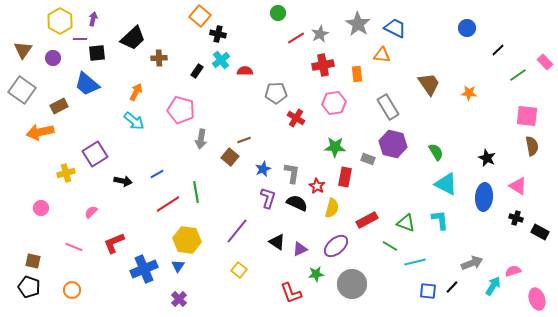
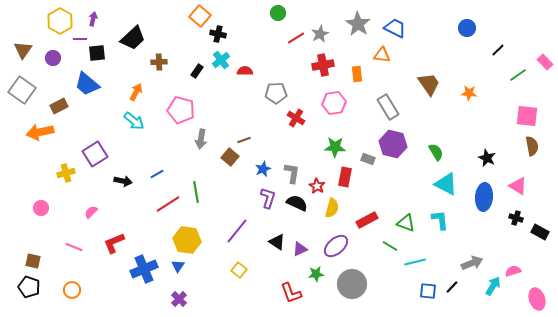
brown cross at (159, 58): moved 4 px down
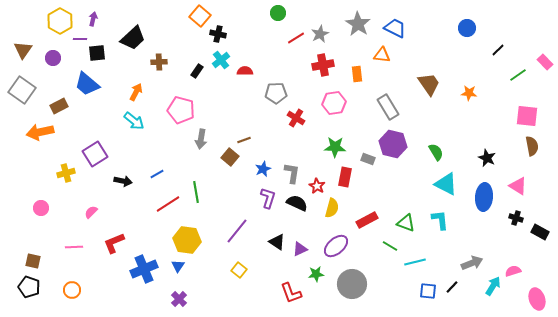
pink line at (74, 247): rotated 24 degrees counterclockwise
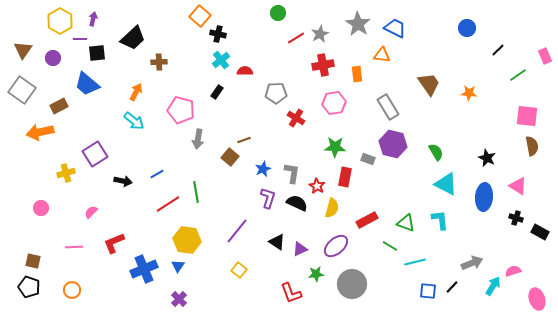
pink rectangle at (545, 62): moved 6 px up; rotated 21 degrees clockwise
black rectangle at (197, 71): moved 20 px right, 21 px down
gray arrow at (201, 139): moved 3 px left
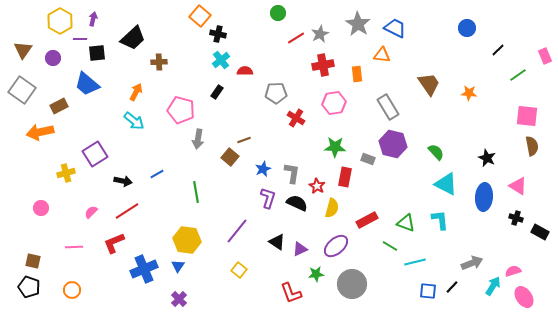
green semicircle at (436, 152): rotated 12 degrees counterclockwise
red line at (168, 204): moved 41 px left, 7 px down
pink ellipse at (537, 299): moved 13 px left, 2 px up; rotated 15 degrees counterclockwise
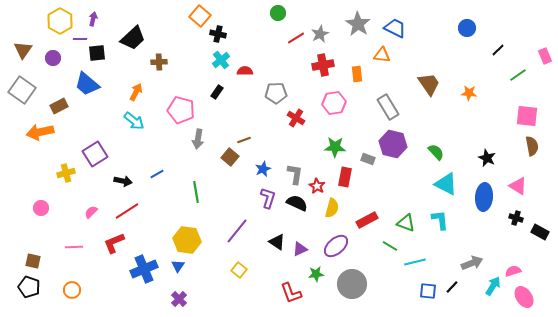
gray L-shape at (292, 173): moved 3 px right, 1 px down
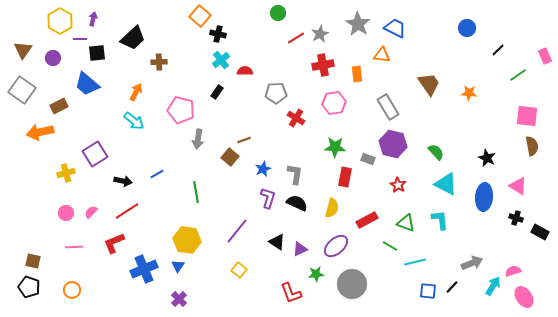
red star at (317, 186): moved 81 px right, 1 px up
pink circle at (41, 208): moved 25 px right, 5 px down
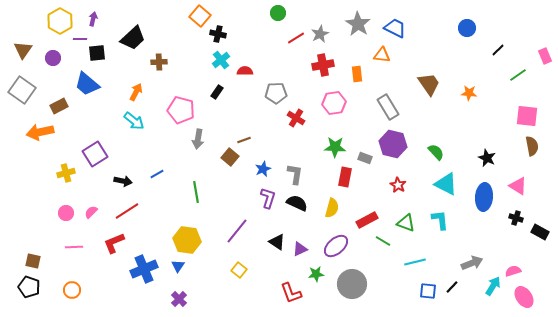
gray rectangle at (368, 159): moved 3 px left, 1 px up
green line at (390, 246): moved 7 px left, 5 px up
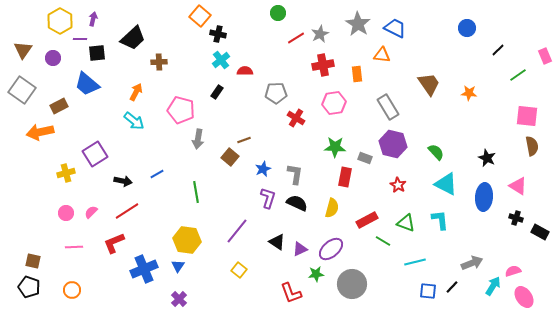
purple ellipse at (336, 246): moved 5 px left, 3 px down
